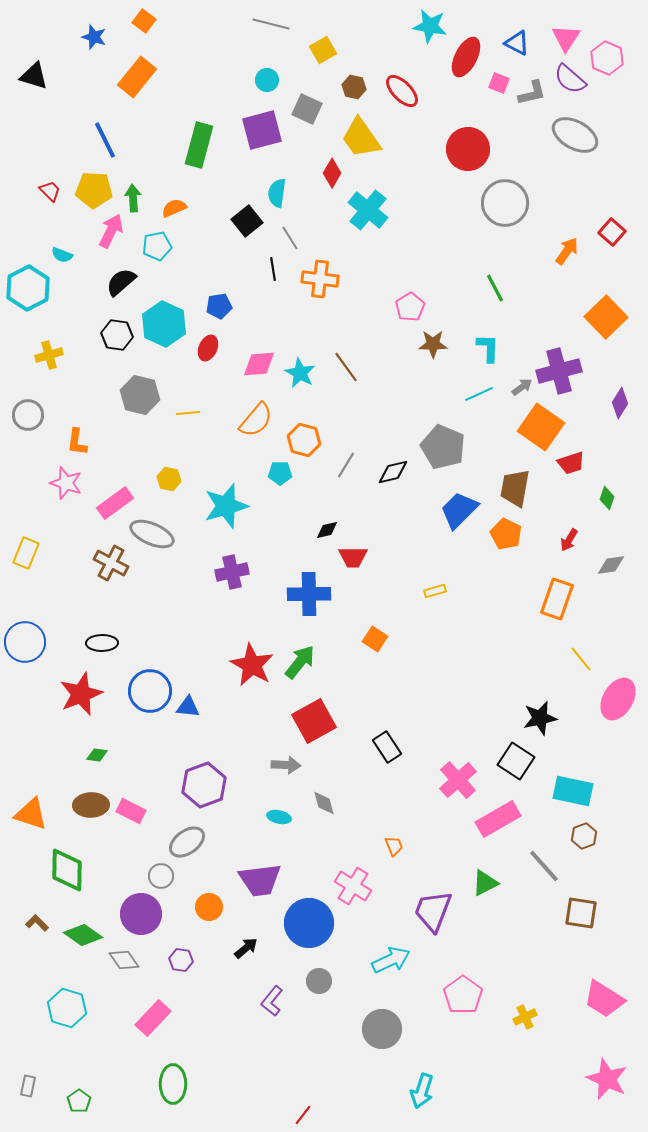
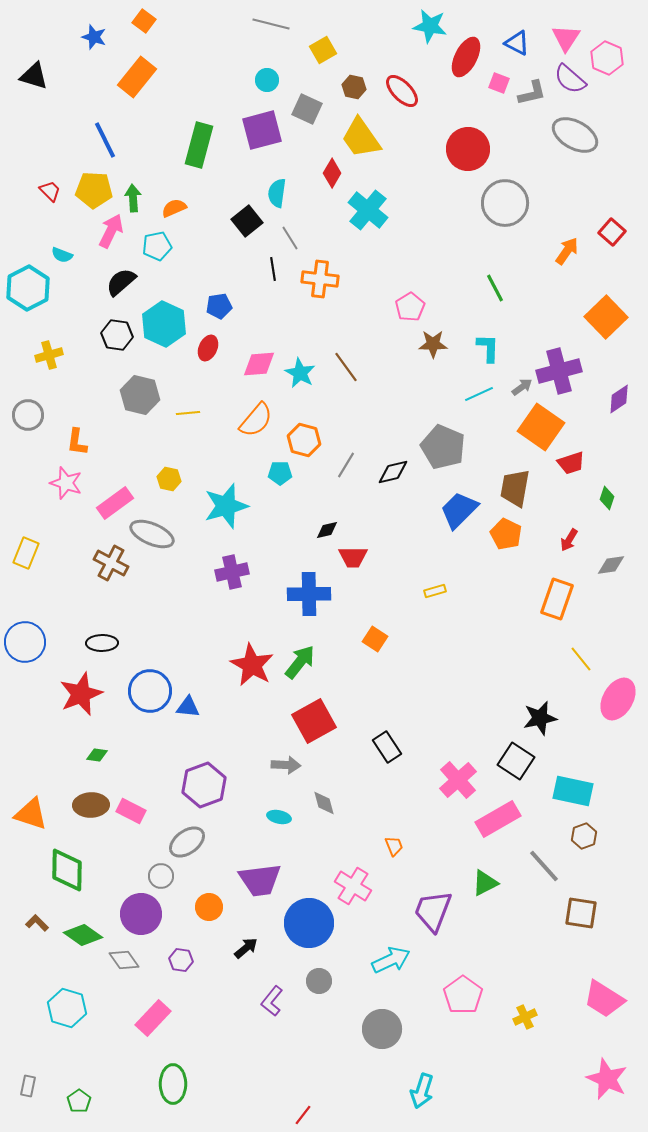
purple diamond at (620, 403): moved 1 px left, 4 px up; rotated 24 degrees clockwise
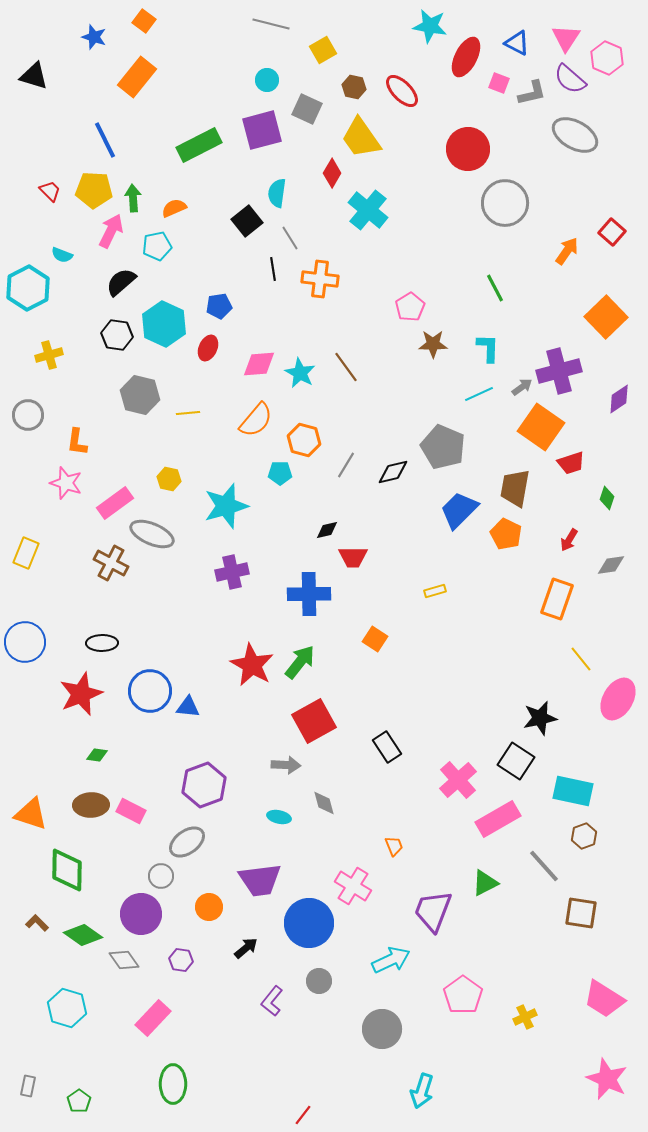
green rectangle at (199, 145): rotated 48 degrees clockwise
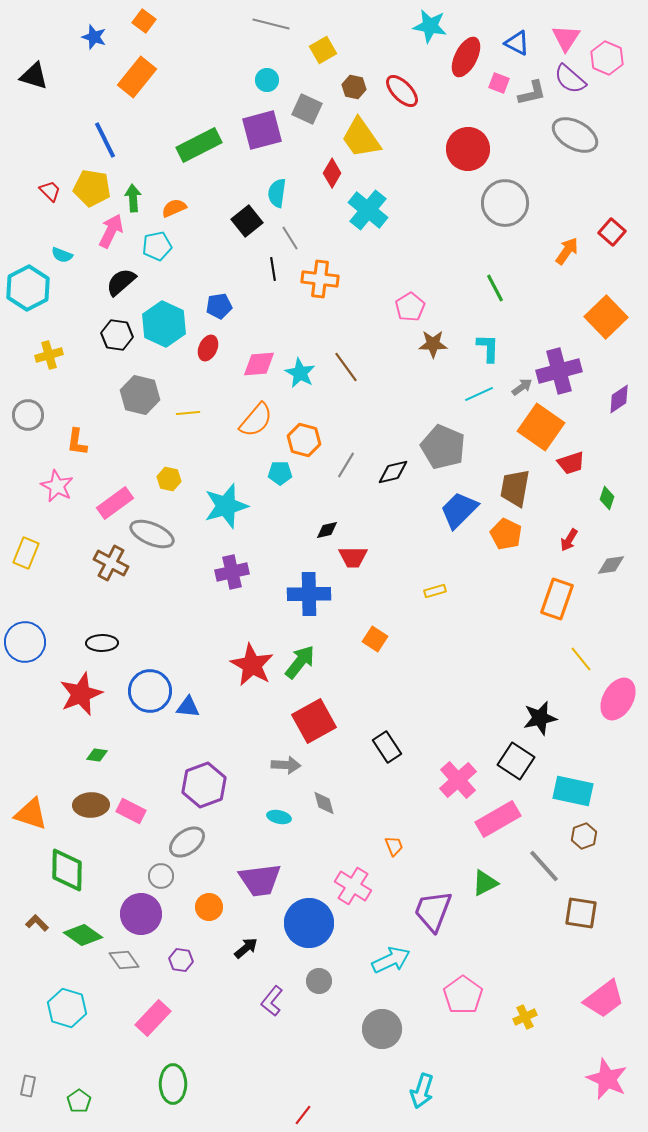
yellow pentagon at (94, 190): moved 2 px left, 2 px up; rotated 6 degrees clockwise
pink star at (66, 483): moved 9 px left, 3 px down; rotated 8 degrees clockwise
pink trapezoid at (604, 999): rotated 69 degrees counterclockwise
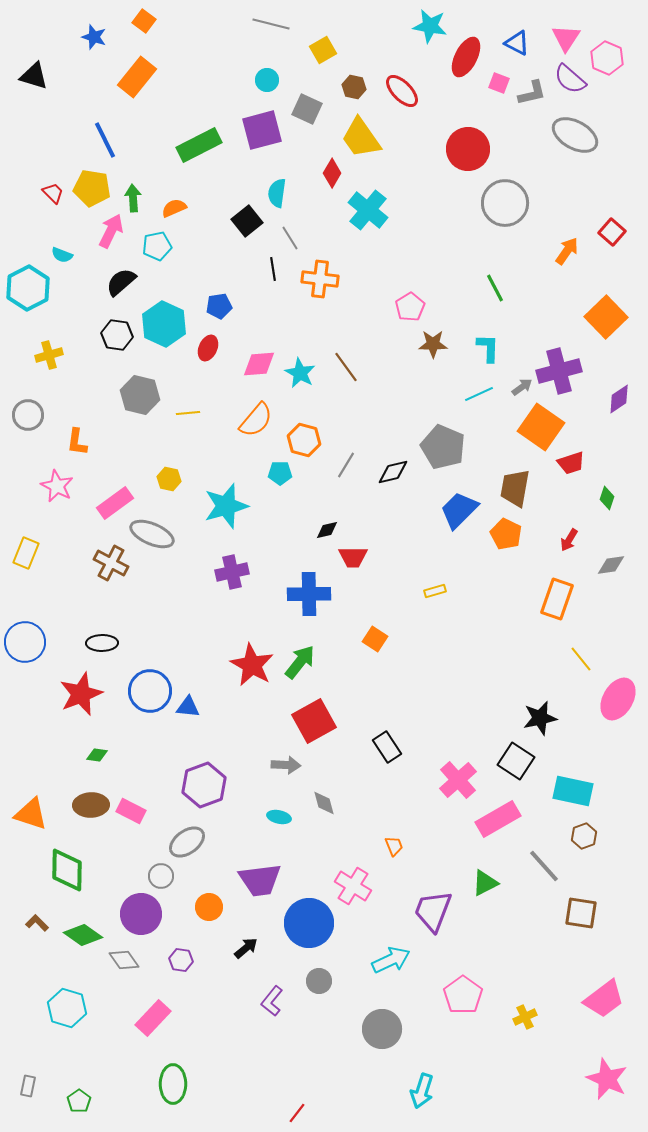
red trapezoid at (50, 191): moved 3 px right, 2 px down
red line at (303, 1115): moved 6 px left, 2 px up
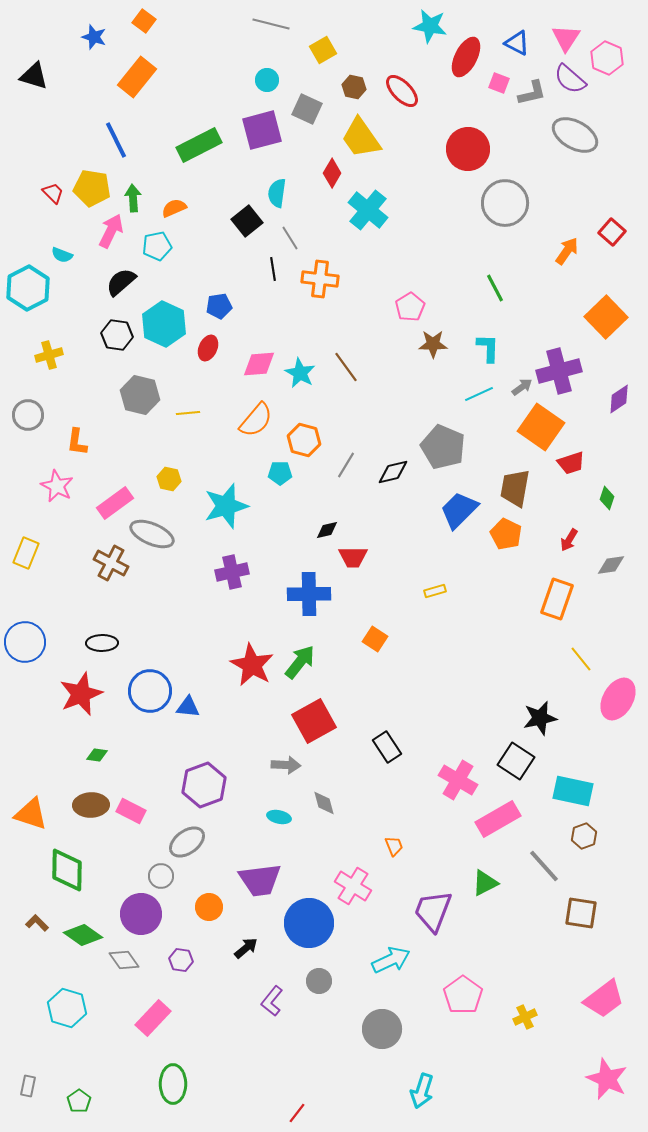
blue line at (105, 140): moved 11 px right
pink cross at (458, 780): rotated 18 degrees counterclockwise
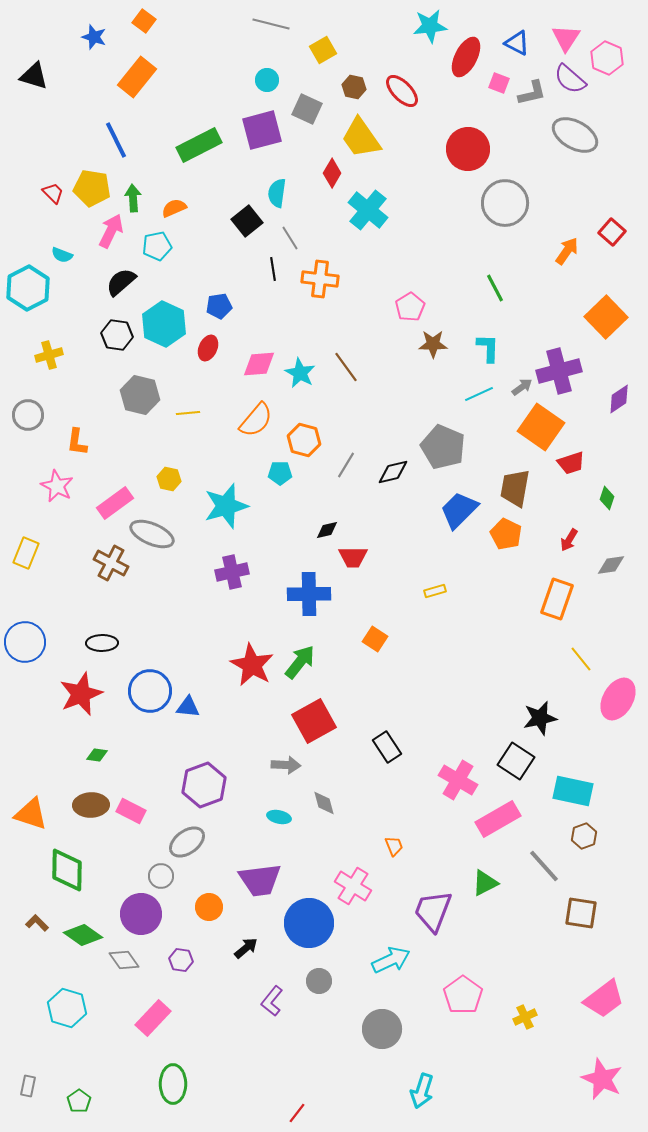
cyan star at (430, 26): rotated 16 degrees counterclockwise
pink star at (607, 1079): moved 5 px left
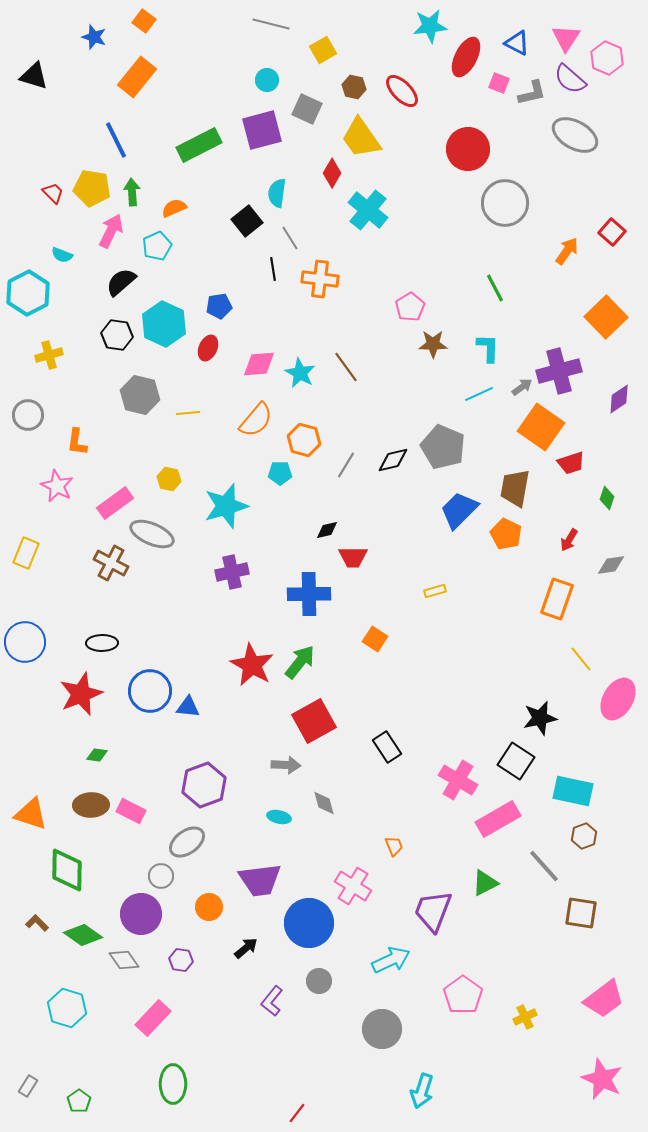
green arrow at (133, 198): moved 1 px left, 6 px up
cyan pentagon at (157, 246): rotated 12 degrees counterclockwise
cyan hexagon at (28, 288): moved 5 px down
black diamond at (393, 472): moved 12 px up
gray rectangle at (28, 1086): rotated 20 degrees clockwise
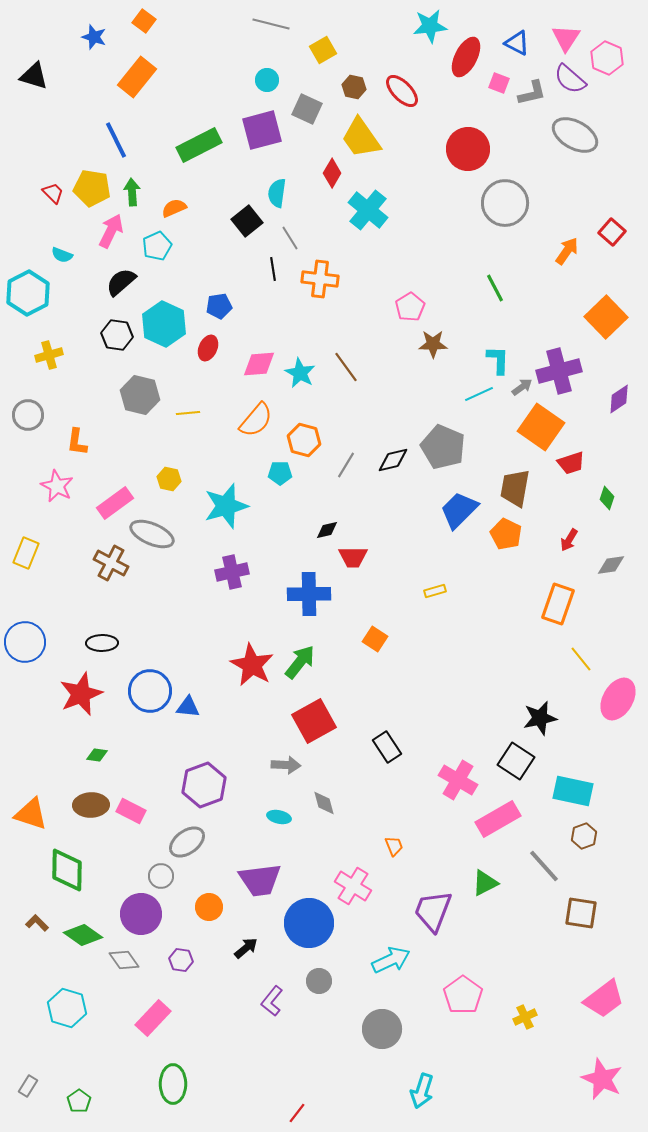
cyan L-shape at (488, 348): moved 10 px right, 12 px down
orange rectangle at (557, 599): moved 1 px right, 5 px down
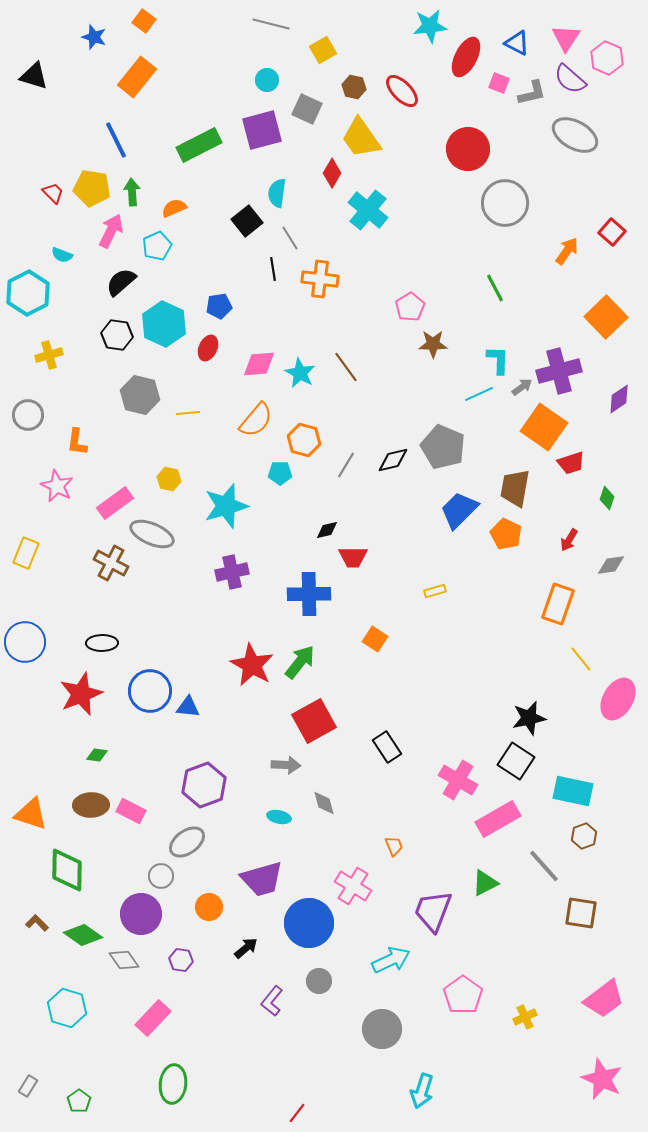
orange square at (541, 427): moved 3 px right
black star at (540, 718): moved 11 px left
purple trapezoid at (260, 880): moved 2 px right, 1 px up; rotated 9 degrees counterclockwise
green ellipse at (173, 1084): rotated 6 degrees clockwise
